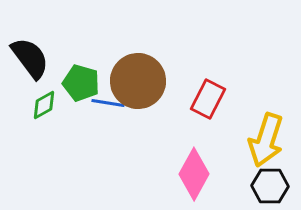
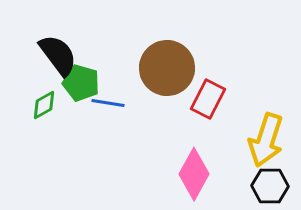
black semicircle: moved 28 px right, 3 px up
brown circle: moved 29 px right, 13 px up
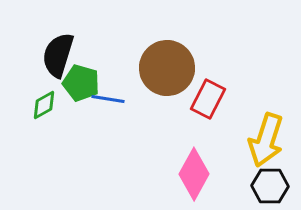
black semicircle: rotated 126 degrees counterclockwise
blue line: moved 4 px up
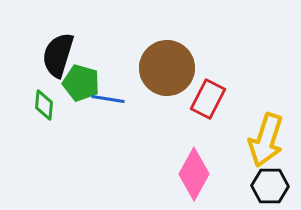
green diamond: rotated 56 degrees counterclockwise
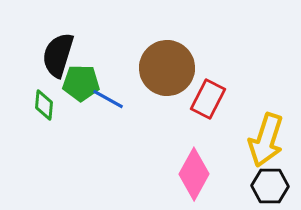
green pentagon: rotated 15 degrees counterclockwise
blue line: rotated 20 degrees clockwise
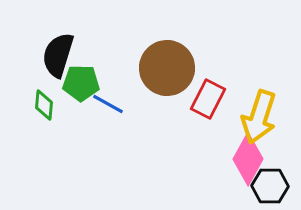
blue line: moved 5 px down
yellow arrow: moved 7 px left, 23 px up
pink diamond: moved 54 px right, 15 px up
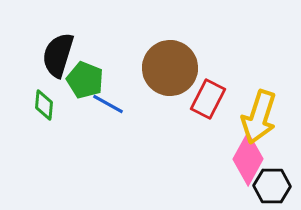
brown circle: moved 3 px right
green pentagon: moved 4 px right, 3 px up; rotated 21 degrees clockwise
black hexagon: moved 2 px right
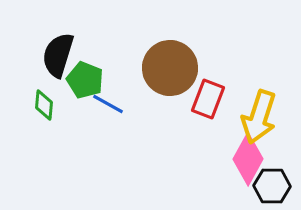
red rectangle: rotated 6 degrees counterclockwise
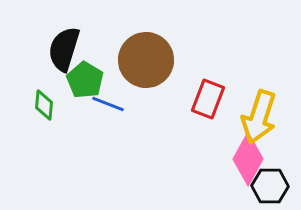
black semicircle: moved 6 px right, 6 px up
brown circle: moved 24 px left, 8 px up
green pentagon: rotated 9 degrees clockwise
blue line: rotated 8 degrees counterclockwise
black hexagon: moved 2 px left
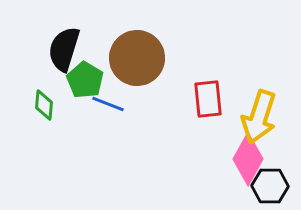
brown circle: moved 9 px left, 2 px up
red rectangle: rotated 27 degrees counterclockwise
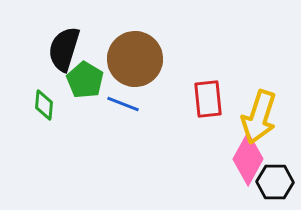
brown circle: moved 2 px left, 1 px down
blue line: moved 15 px right
black hexagon: moved 5 px right, 4 px up
